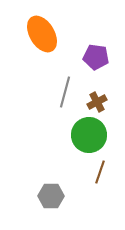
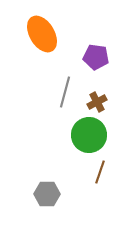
gray hexagon: moved 4 px left, 2 px up
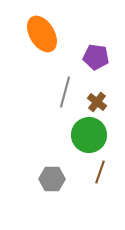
brown cross: rotated 24 degrees counterclockwise
gray hexagon: moved 5 px right, 15 px up
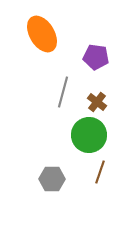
gray line: moved 2 px left
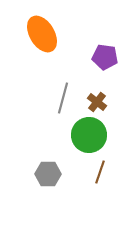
purple pentagon: moved 9 px right
gray line: moved 6 px down
gray hexagon: moved 4 px left, 5 px up
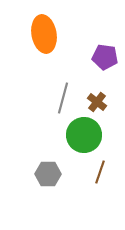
orange ellipse: moved 2 px right; rotated 21 degrees clockwise
green circle: moved 5 px left
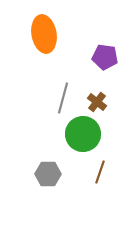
green circle: moved 1 px left, 1 px up
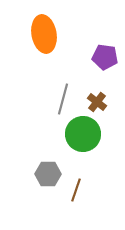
gray line: moved 1 px down
brown line: moved 24 px left, 18 px down
